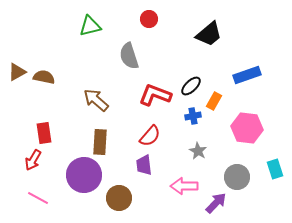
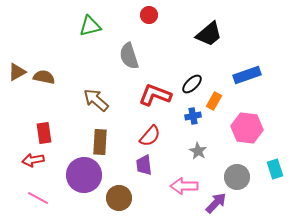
red circle: moved 4 px up
black ellipse: moved 1 px right, 2 px up
red arrow: rotated 50 degrees clockwise
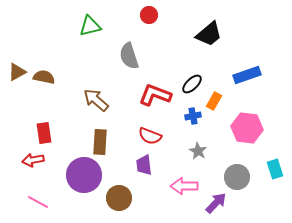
red semicircle: rotated 70 degrees clockwise
pink line: moved 4 px down
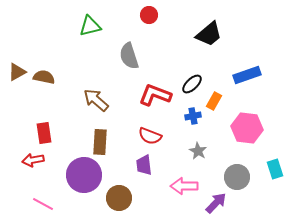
pink line: moved 5 px right, 2 px down
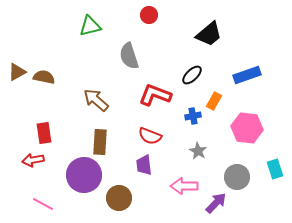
black ellipse: moved 9 px up
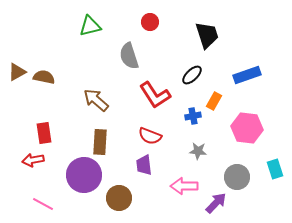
red circle: moved 1 px right, 7 px down
black trapezoid: moved 2 px left, 1 px down; rotated 68 degrees counterclockwise
red L-shape: rotated 144 degrees counterclockwise
gray star: rotated 24 degrees counterclockwise
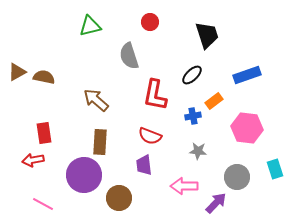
red L-shape: rotated 44 degrees clockwise
orange rectangle: rotated 24 degrees clockwise
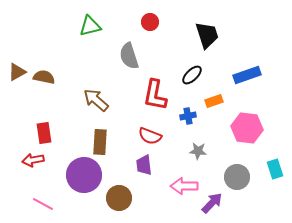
orange rectangle: rotated 18 degrees clockwise
blue cross: moved 5 px left
purple arrow: moved 4 px left
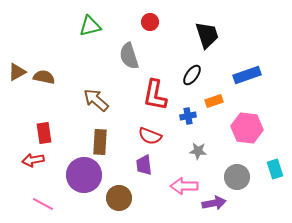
black ellipse: rotated 10 degrees counterclockwise
purple arrow: moved 2 px right; rotated 35 degrees clockwise
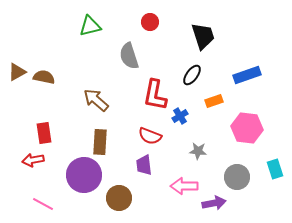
black trapezoid: moved 4 px left, 1 px down
blue cross: moved 8 px left; rotated 21 degrees counterclockwise
